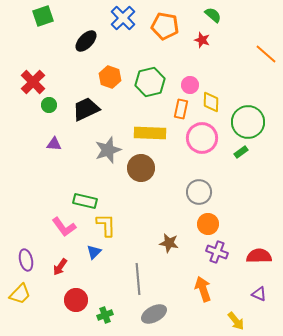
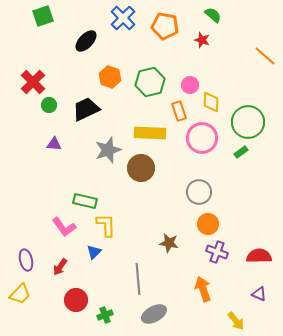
orange line at (266, 54): moved 1 px left, 2 px down
orange rectangle at (181, 109): moved 2 px left, 2 px down; rotated 30 degrees counterclockwise
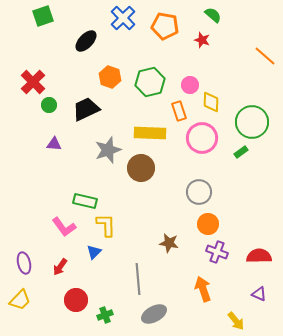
green circle at (248, 122): moved 4 px right
purple ellipse at (26, 260): moved 2 px left, 3 px down
yellow trapezoid at (20, 294): moved 6 px down
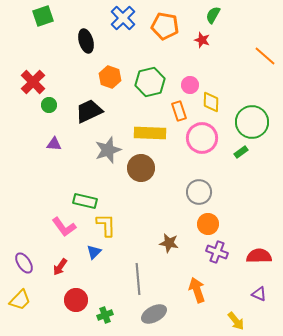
green semicircle at (213, 15): rotated 102 degrees counterclockwise
black ellipse at (86, 41): rotated 60 degrees counterclockwise
black trapezoid at (86, 109): moved 3 px right, 2 px down
purple ellipse at (24, 263): rotated 20 degrees counterclockwise
orange arrow at (203, 289): moved 6 px left, 1 px down
